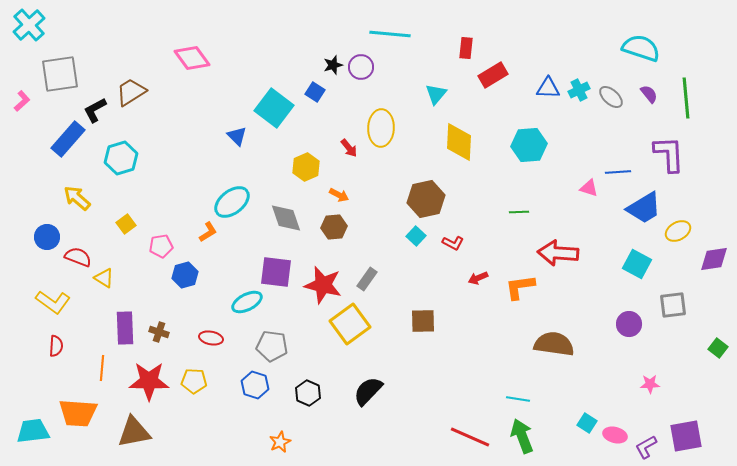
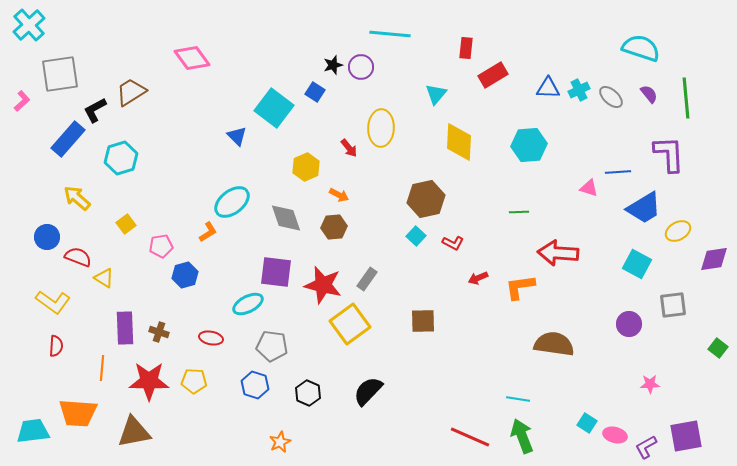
cyan ellipse at (247, 302): moved 1 px right, 2 px down
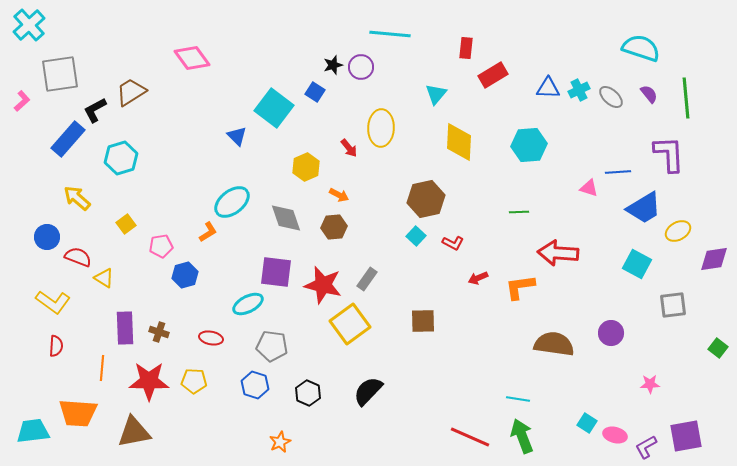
purple circle at (629, 324): moved 18 px left, 9 px down
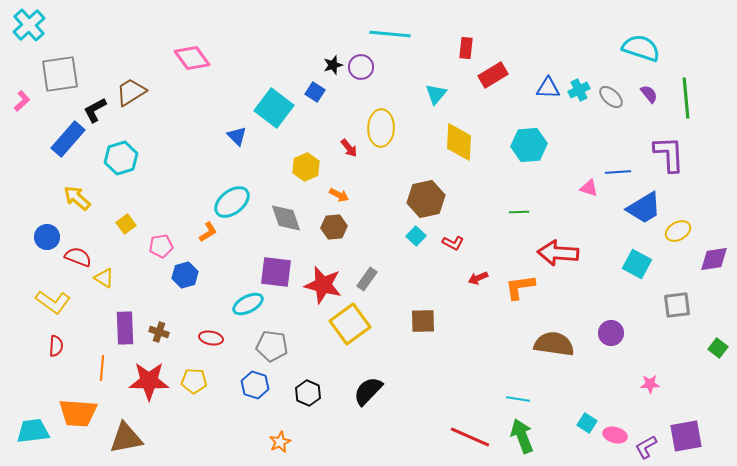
gray square at (673, 305): moved 4 px right
brown triangle at (134, 432): moved 8 px left, 6 px down
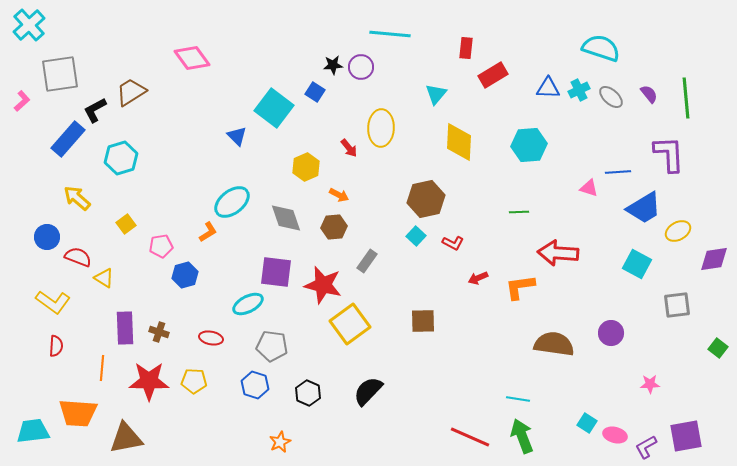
cyan semicircle at (641, 48): moved 40 px left
black star at (333, 65): rotated 12 degrees clockwise
gray rectangle at (367, 279): moved 18 px up
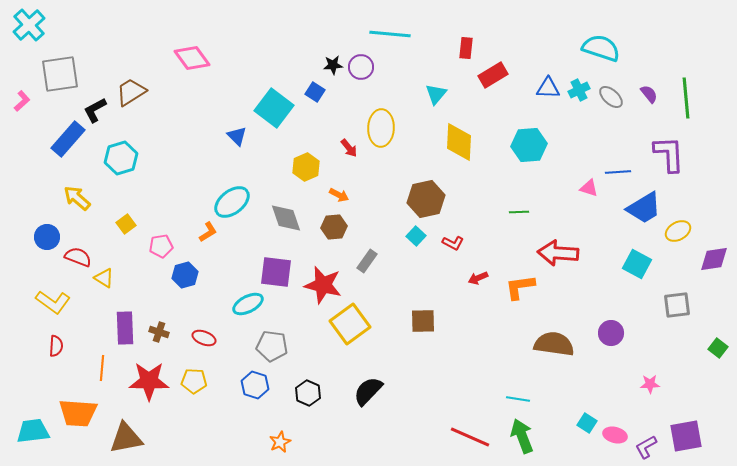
red ellipse at (211, 338): moved 7 px left; rotated 10 degrees clockwise
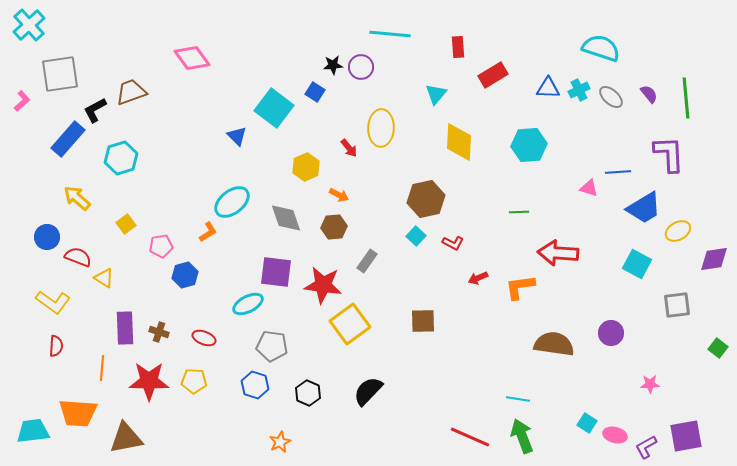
red rectangle at (466, 48): moved 8 px left, 1 px up; rotated 10 degrees counterclockwise
brown trapezoid at (131, 92): rotated 12 degrees clockwise
red star at (323, 285): rotated 6 degrees counterclockwise
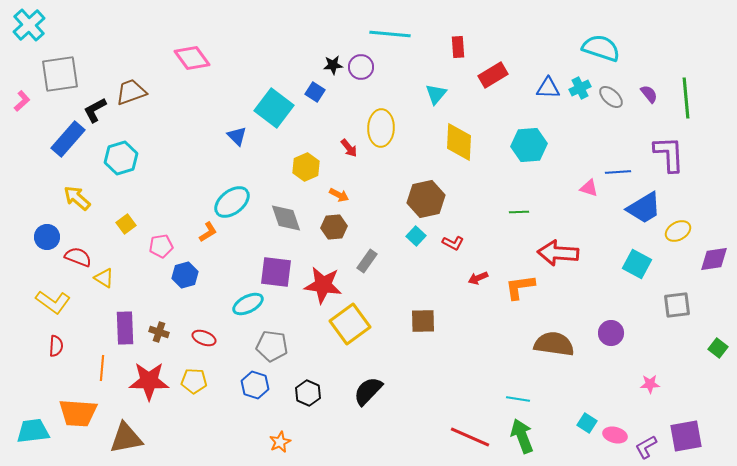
cyan cross at (579, 90): moved 1 px right, 2 px up
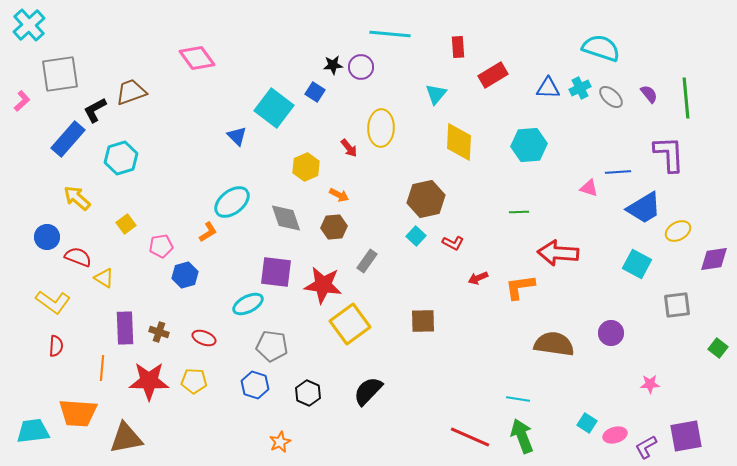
pink diamond at (192, 58): moved 5 px right
pink ellipse at (615, 435): rotated 30 degrees counterclockwise
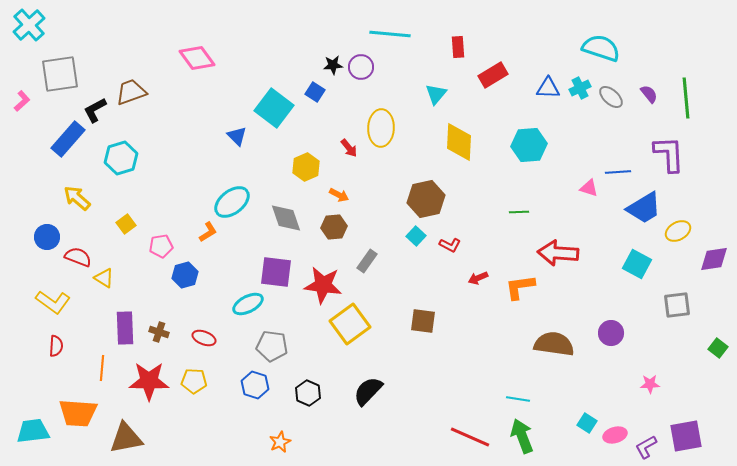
red L-shape at (453, 243): moved 3 px left, 2 px down
brown square at (423, 321): rotated 8 degrees clockwise
